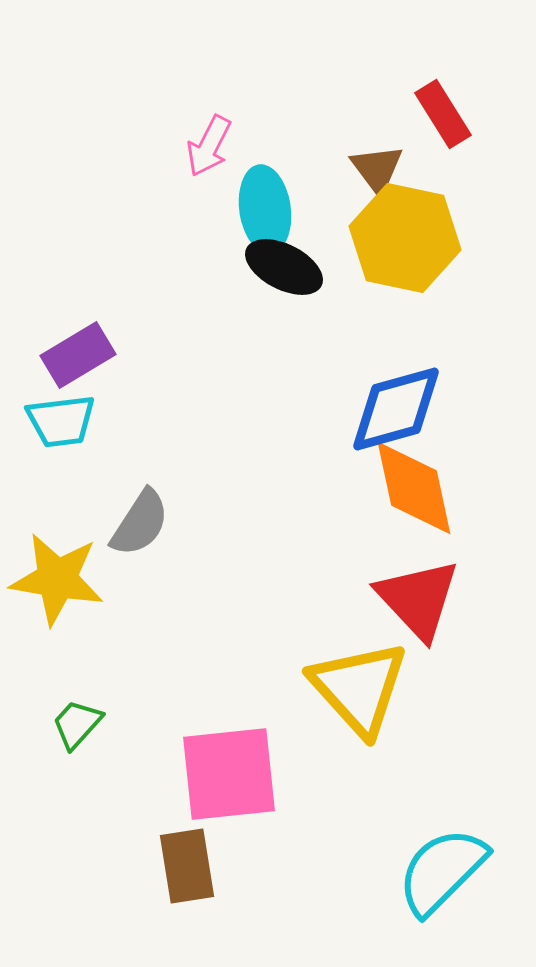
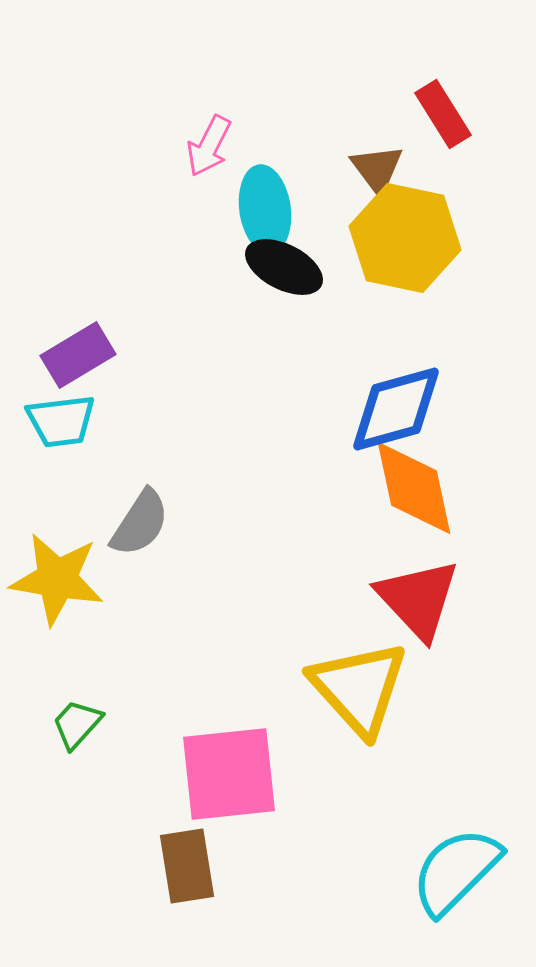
cyan semicircle: moved 14 px right
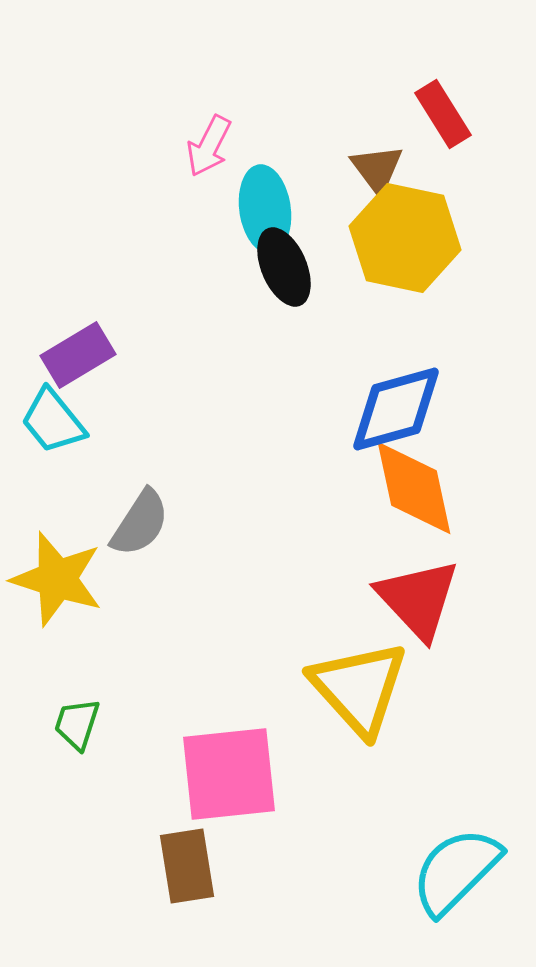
black ellipse: rotated 40 degrees clockwise
cyan trapezoid: moved 8 px left; rotated 58 degrees clockwise
yellow star: rotated 8 degrees clockwise
green trapezoid: rotated 24 degrees counterclockwise
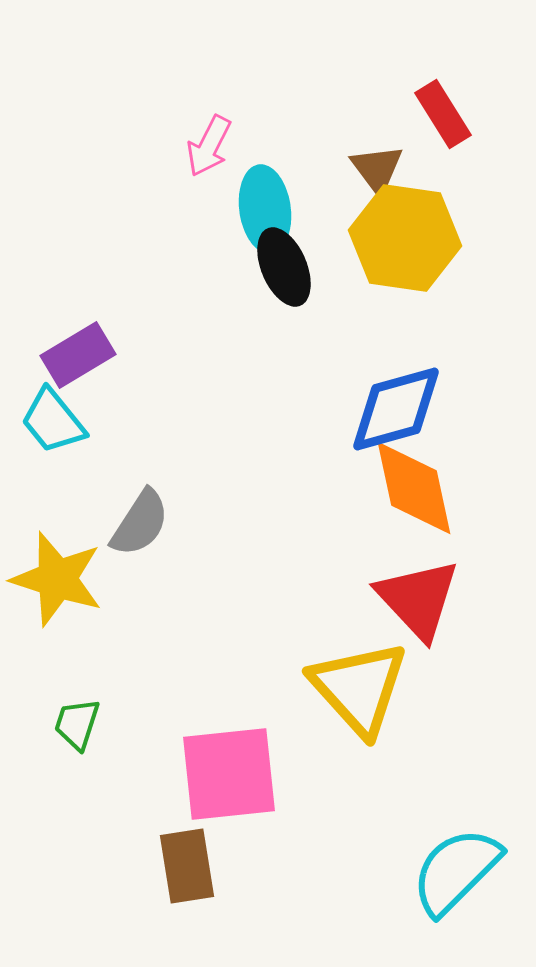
yellow hexagon: rotated 4 degrees counterclockwise
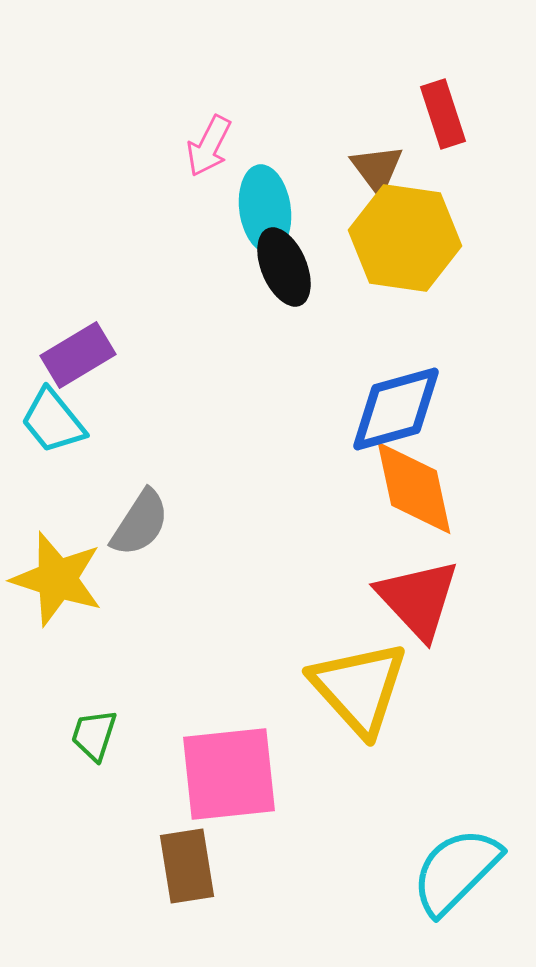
red rectangle: rotated 14 degrees clockwise
green trapezoid: moved 17 px right, 11 px down
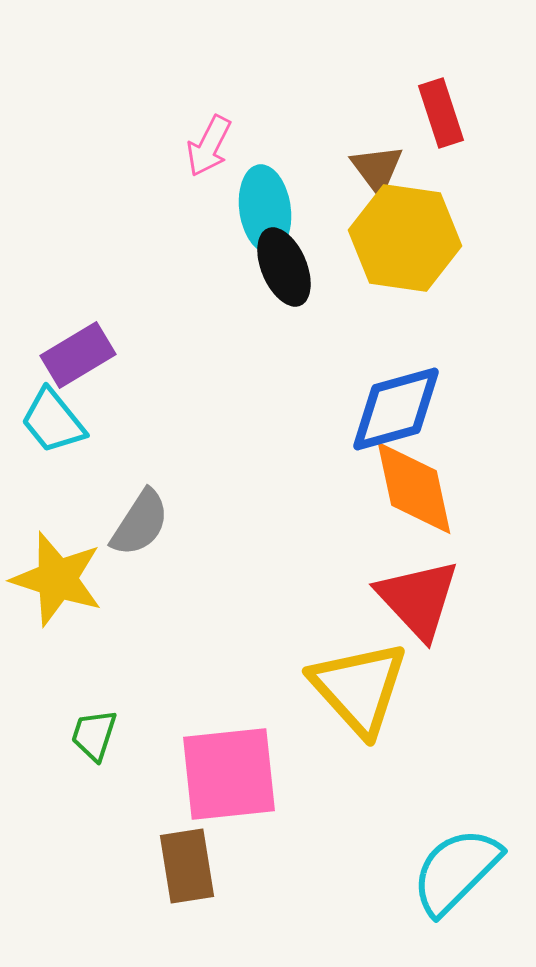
red rectangle: moved 2 px left, 1 px up
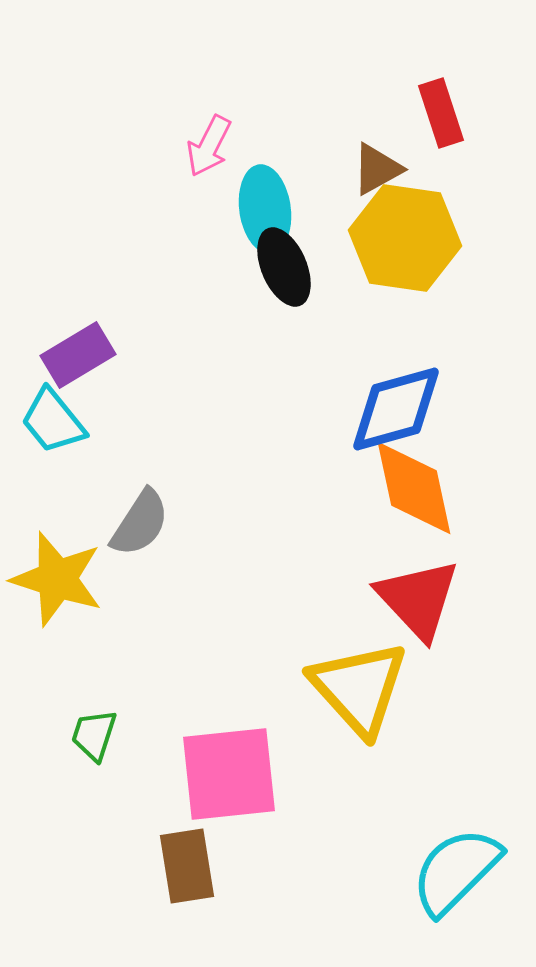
brown triangle: rotated 38 degrees clockwise
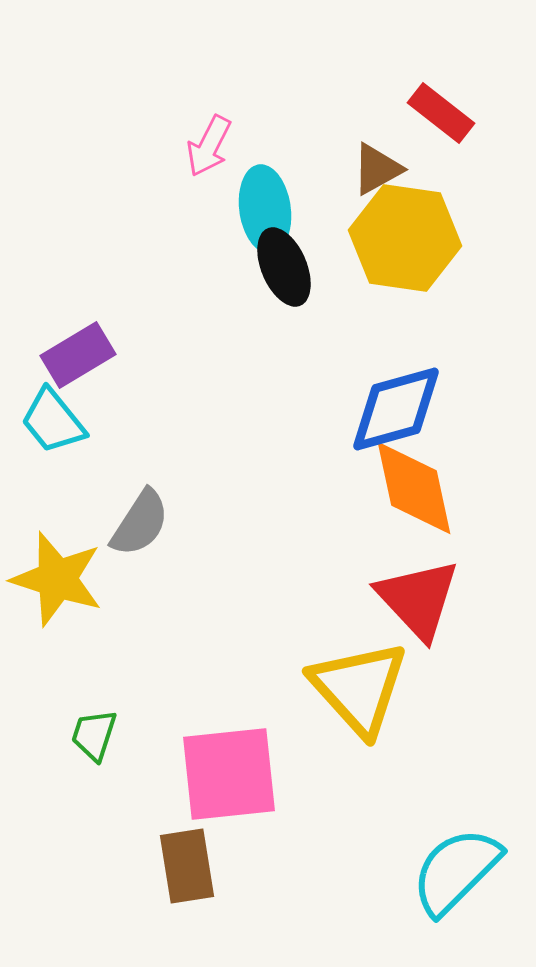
red rectangle: rotated 34 degrees counterclockwise
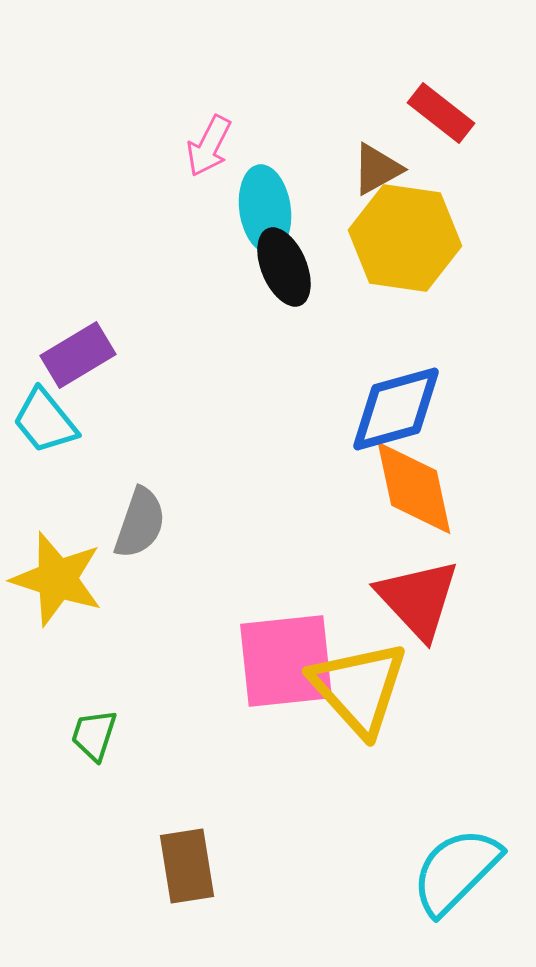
cyan trapezoid: moved 8 px left
gray semicircle: rotated 14 degrees counterclockwise
pink square: moved 57 px right, 113 px up
